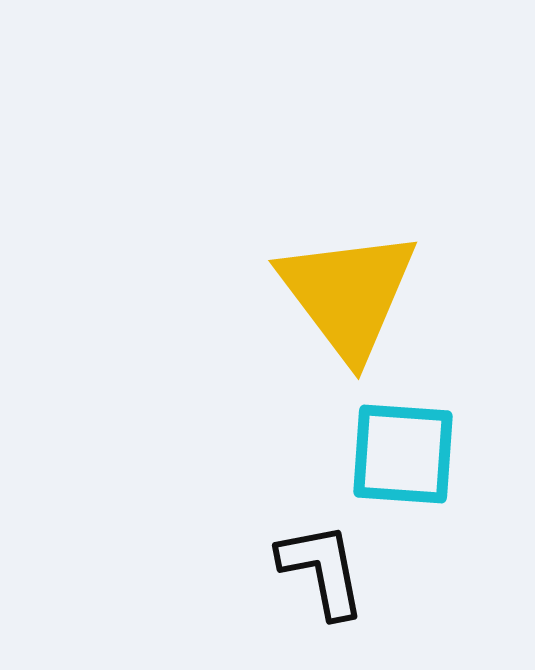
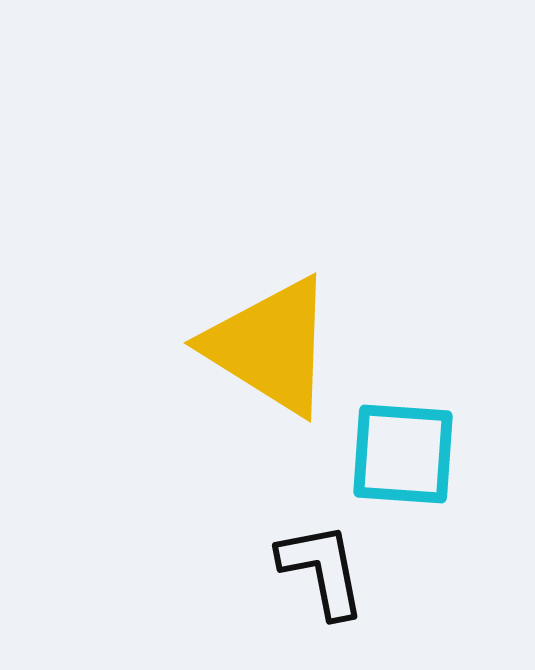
yellow triangle: moved 78 px left, 52 px down; rotated 21 degrees counterclockwise
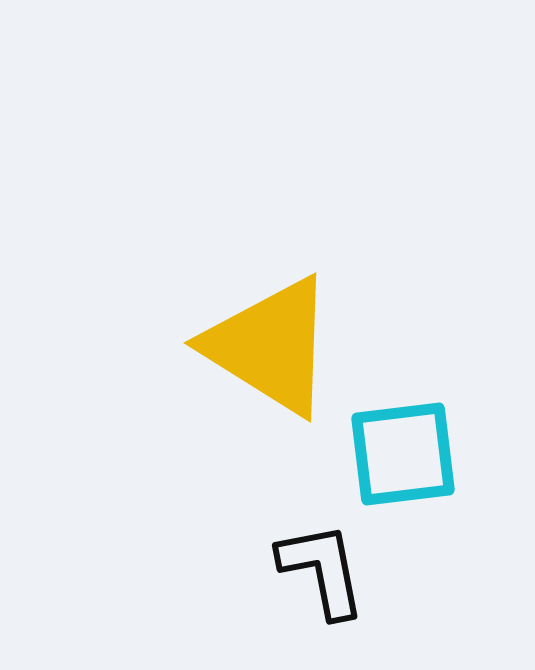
cyan square: rotated 11 degrees counterclockwise
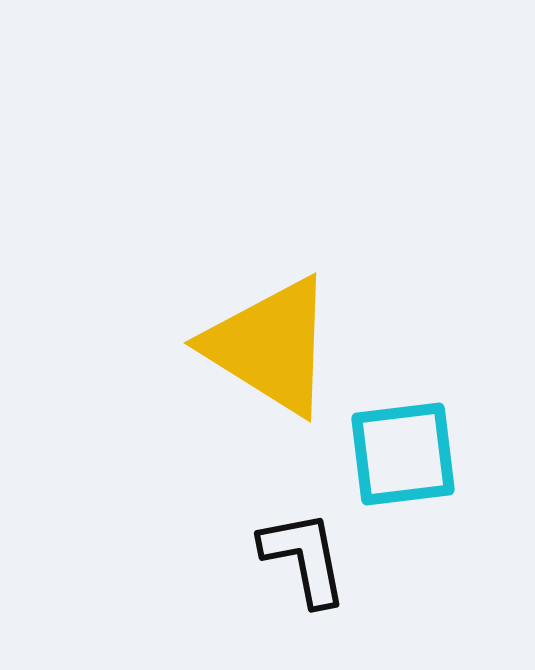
black L-shape: moved 18 px left, 12 px up
